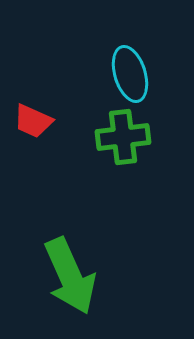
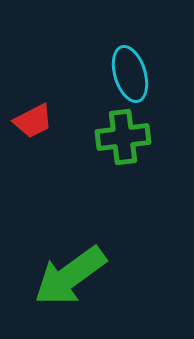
red trapezoid: rotated 51 degrees counterclockwise
green arrow: rotated 78 degrees clockwise
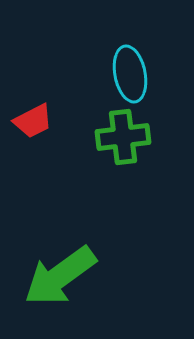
cyan ellipse: rotated 6 degrees clockwise
green arrow: moved 10 px left
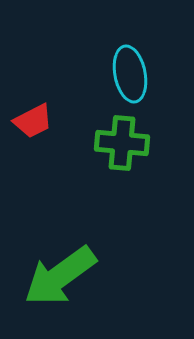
green cross: moved 1 px left, 6 px down; rotated 12 degrees clockwise
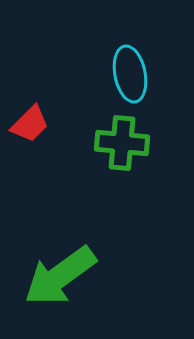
red trapezoid: moved 3 px left, 3 px down; rotated 18 degrees counterclockwise
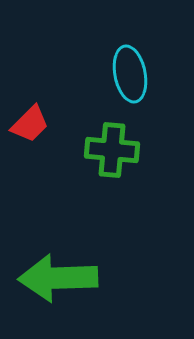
green cross: moved 10 px left, 7 px down
green arrow: moved 2 px left, 2 px down; rotated 34 degrees clockwise
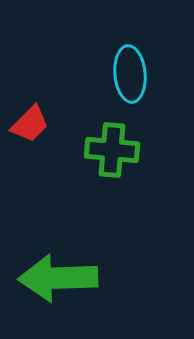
cyan ellipse: rotated 6 degrees clockwise
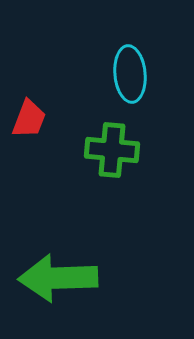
red trapezoid: moved 1 px left, 5 px up; rotated 24 degrees counterclockwise
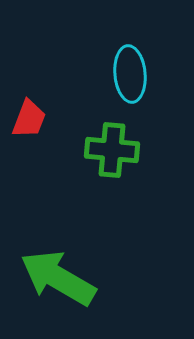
green arrow: rotated 32 degrees clockwise
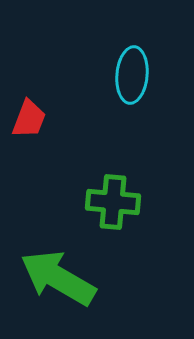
cyan ellipse: moved 2 px right, 1 px down; rotated 10 degrees clockwise
green cross: moved 1 px right, 52 px down
